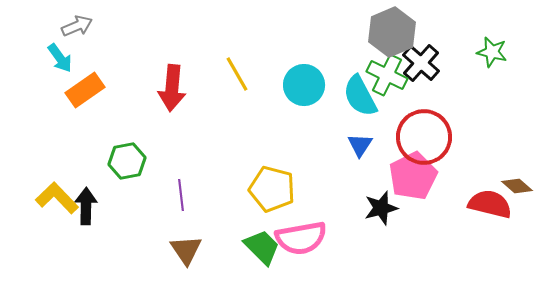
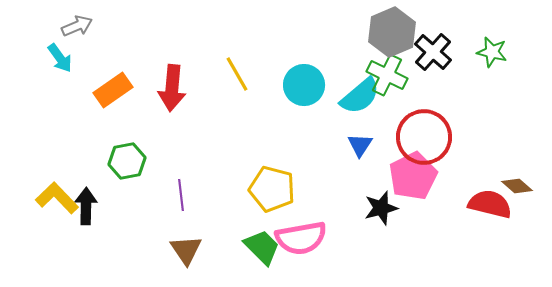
black cross: moved 12 px right, 11 px up
orange rectangle: moved 28 px right
cyan semicircle: rotated 102 degrees counterclockwise
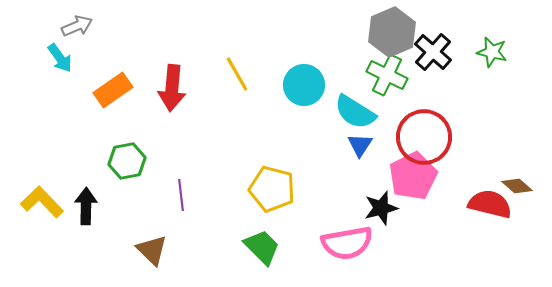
cyan semicircle: moved 5 px left, 16 px down; rotated 72 degrees clockwise
yellow L-shape: moved 15 px left, 4 px down
pink semicircle: moved 46 px right, 5 px down
brown triangle: moved 34 px left; rotated 12 degrees counterclockwise
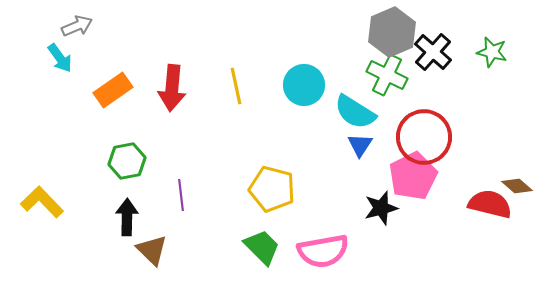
yellow line: moved 1 px left, 12 px down; rotated 18 degrees clockwise
black arrow: moved 41 px right, 11 px down
pink semicircle: moved 24 px left, 8 px down
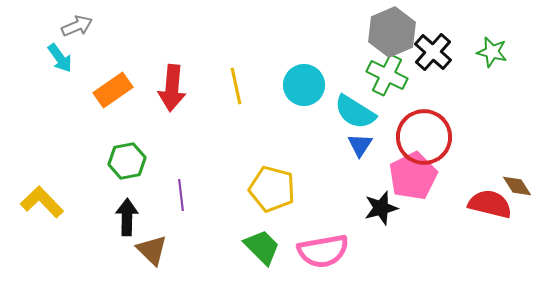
brown diamond: rotated 16 degrees clockwise
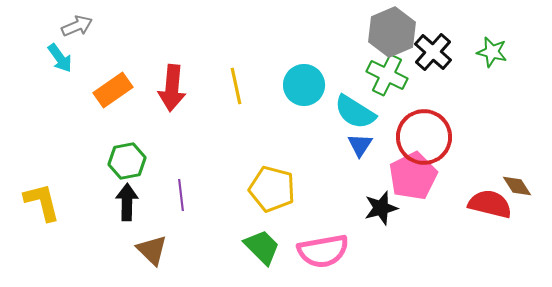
yellow L-shape: rotated 30 degrees clockwise
black arrow: moved 15 px up
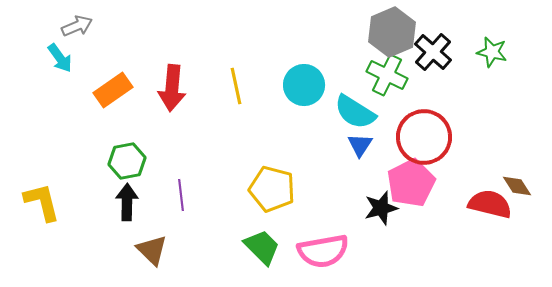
pink pentagon: moved 2 px left, 7 px down
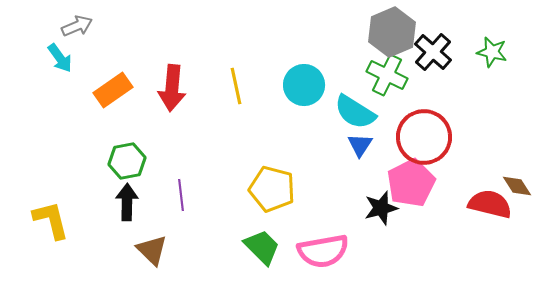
yellow L-shape: moved 9 px right, 18 px down
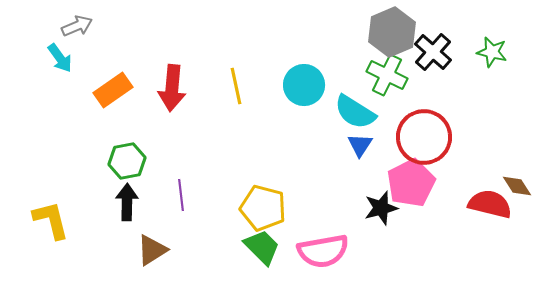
yellow pentagon: moved 9 px left, 19 px down
brown triangle: rotated 44 degrees clockwise
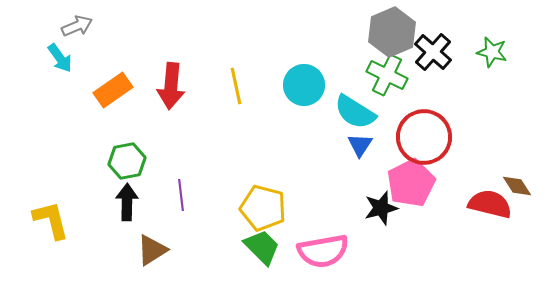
red arrow: moved 1 px left, 2 px up
